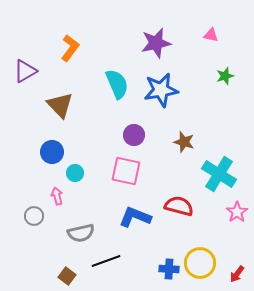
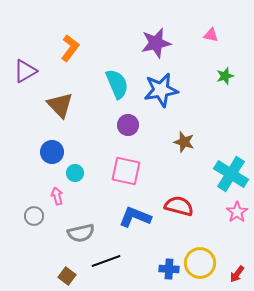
purple circle: moved 6 px left, 10 px up
cyan cross: moved 12 px right
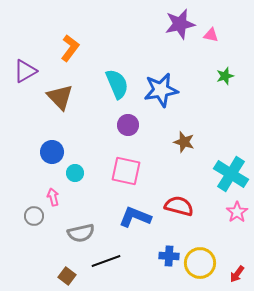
purple star: moved 24 px right, 19 px up
brown triangle: moved 8 px up
pink arrow: moved 4 px left, 1 px down
blue cross: moved 13 px up
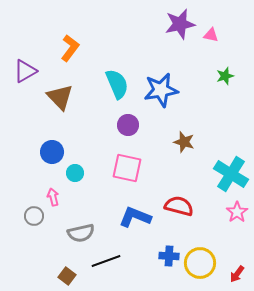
pink square: moved 1 px right, 3 px up
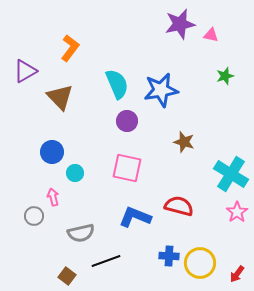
purple circle: moved 1 px left, 4 px up
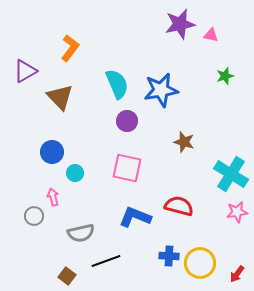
pink star: rotated 25 degrees clockwise
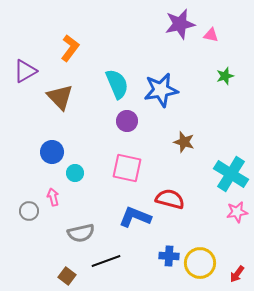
red semicircle: moved 9 px left, 7 px up
gray circle: moved 5 px left, 5 px up
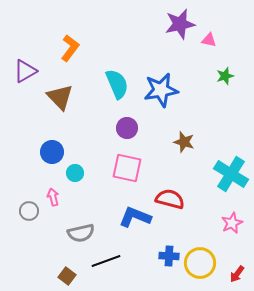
pink triangle: moved 2 px left, 5 px down
purple circle: moved 7 px down
pink star: moved 5 px left, 11 px down; rotated 15 degrees counterclockwise
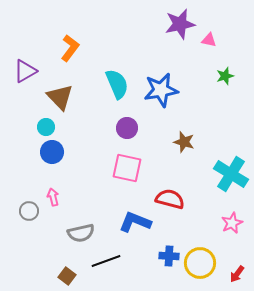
cyan circle: moved 29 px left, 46 px up
blue L-shape: moved 5 px down
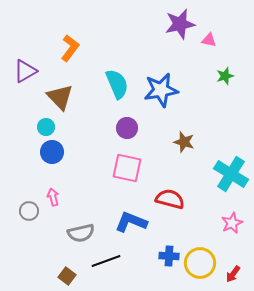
blue L-shape: moved 4 px left
red arrow: moved 4 px left
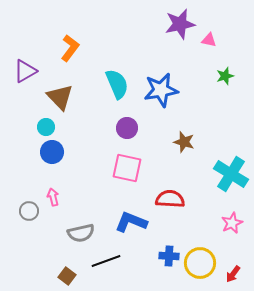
red semicircle: rotated 12 degrees counterclockwise
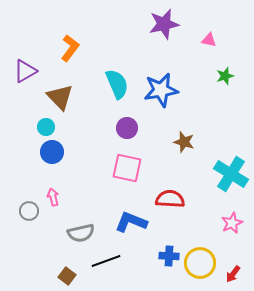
purple star: moved 16 px left
